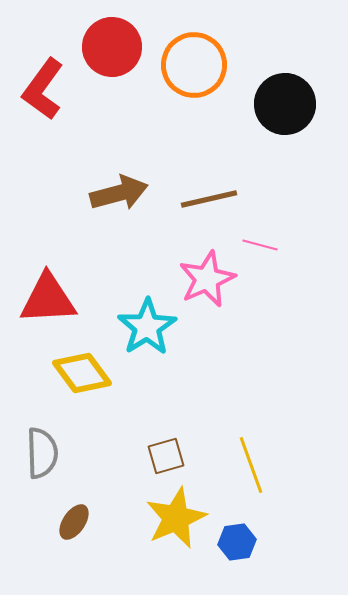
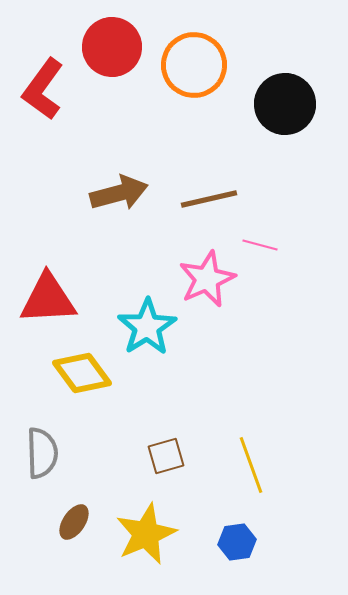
yellow star: moved 30 px left, 16 px down
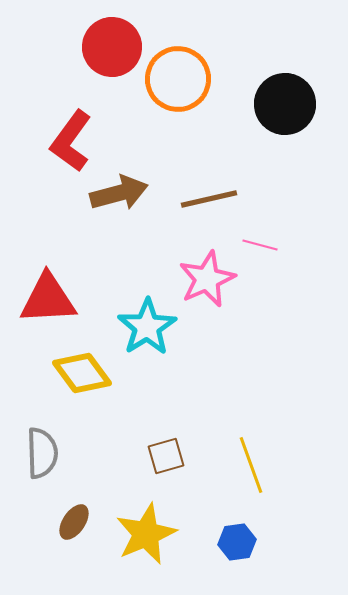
orange circle: moved 16 px left, 14 px down
red L-shape: moved 28 px right, 52 px down
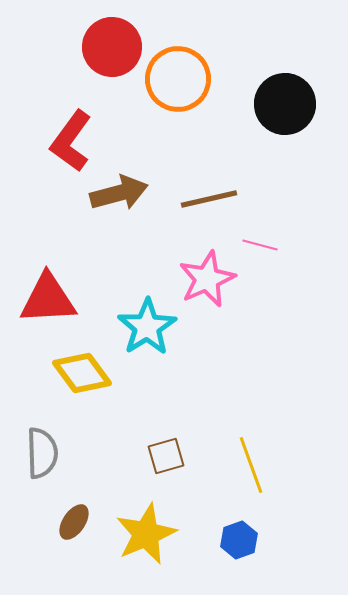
blue hexagon: moved 2 px right, 2 px up; rotated 12 degrees counterclockwise
